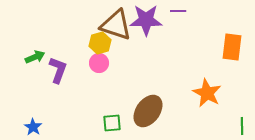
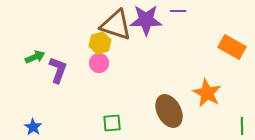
orange rectangle: rotated 68 degrees counterclockwise
brown ellipse: moved 21 px right; rotated 64 degrees counterclockwise
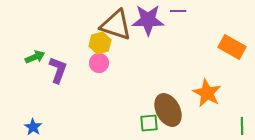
purple star: moved 2 px right
brown ellipse: moved 1 px left, 1 px up
green square: moved 37 px right
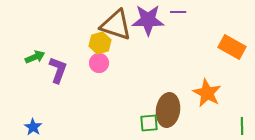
purple line: moved 1 px down
brown ellipse: rotated 36 degrees clockwise
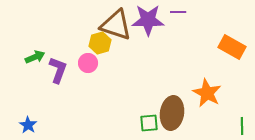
pink circle: moved 11 px left
brown ellipse: moved 4 px right, 3 px down
blue star: moved 5 px left, 2 px up
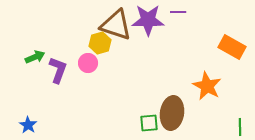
orange star: moved 7 px up
green line: moved 2 px left, 1 px down
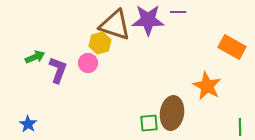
brown triangle: moved 1 px left
blue star: moved 1 px up
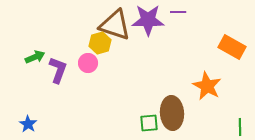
brown ellipse: rotated 12 degrees counterclockwise
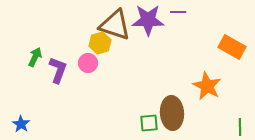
green arrow: rotated 42 degrees counterclockwise
blue star: moved 7 px left
